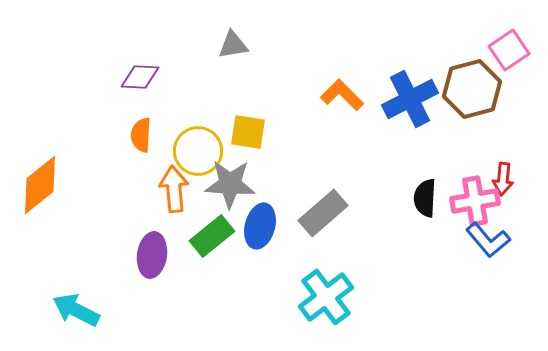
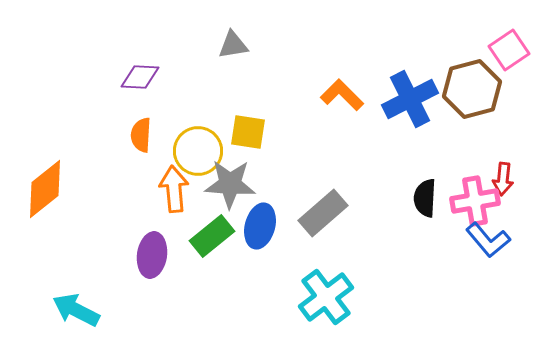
orange diamond: moved 5 px right, 4 px down
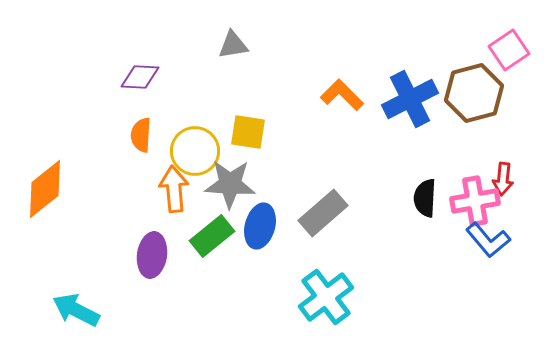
brown hexagon: moved 2 px right, 4 px down
yellow circle: moved 3 px left
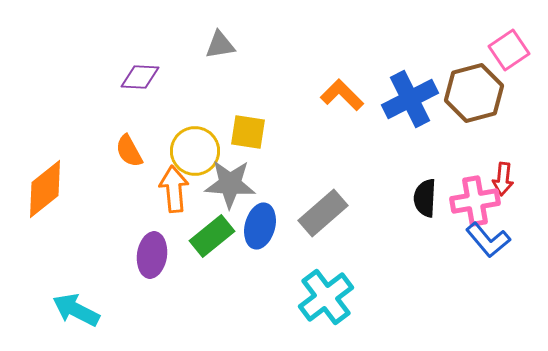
gray triangle: moved 13 px left
orange semicircle: moved 12 px left, 16 px down; rotated 32 degrees counterclockwise
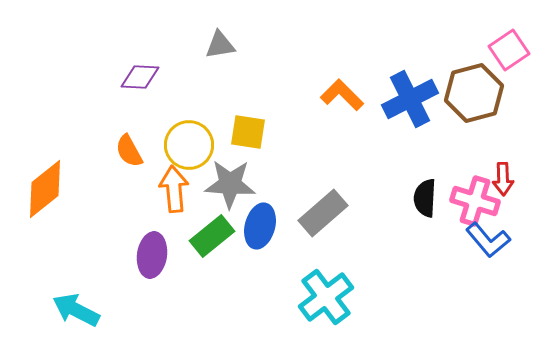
yellow circle: moved 6 px left, 6 px up
red arrow: rotated 8 degrees counterclockwise
pink cross: rotated 27 degrees clockwise
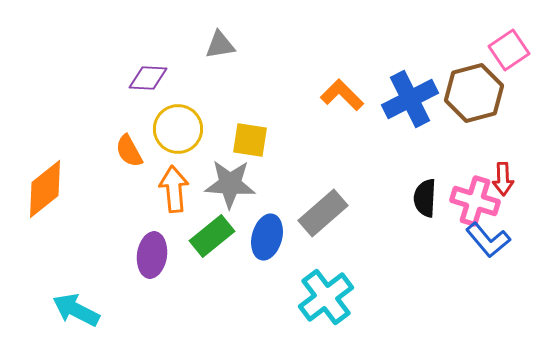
purple diamond: moved 8 px right, 1 px down
yellow square: moved 2 px right, 8 px down
yellow circle: moved 11 px left, 16 px up
blue ellipse: moved 7 px right, 11 px down
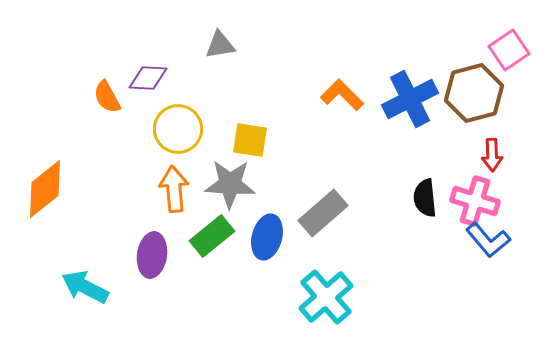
orange semicircle: moved 22 px left, 54 px up
red arrow: moved 11 px left, 24 px up
black semicircle: rotated 9 degrees counterclockwise
cyan cross: rotated 4 degrees counterclockwise
cyan arrow: moved 9 px right, 23 px up
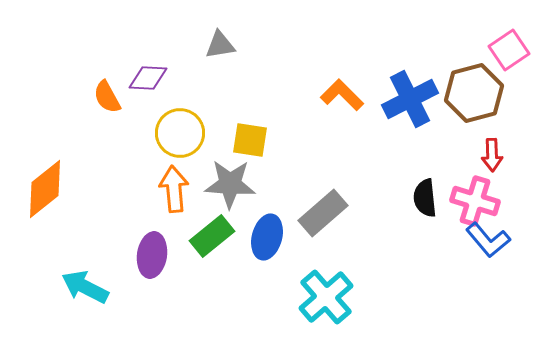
yellow circle: moved 2 px right, 4 px down
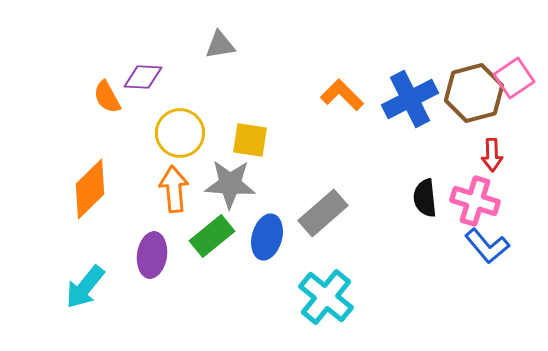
pink square: moved 5 px right, 28 px down
purple diamond: moved 5 px left, 1 px up
orange diamond: moved 45 px right; rotated 6 degrees counterclockwise
blue L-shape: moved 1 px left, 6 px down
cyan arrow: rotated 78 degrees counterclockwise
cyan cross: rotated 10 degrees counterclockwise
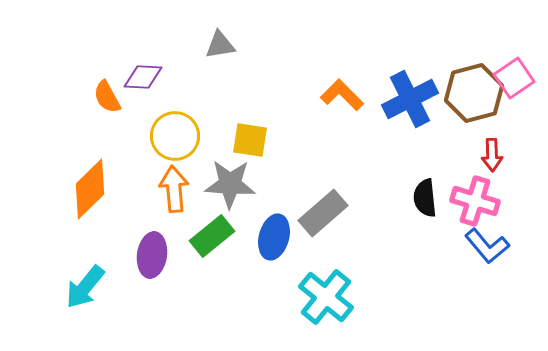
yellow circle: moved 5 px left, 3 px down
blue ellipse: moved 7 px right
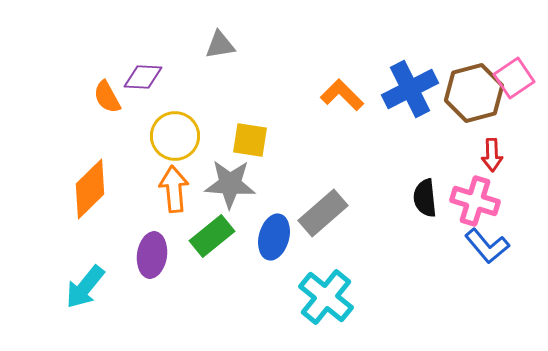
blue cross: moved 10 px up
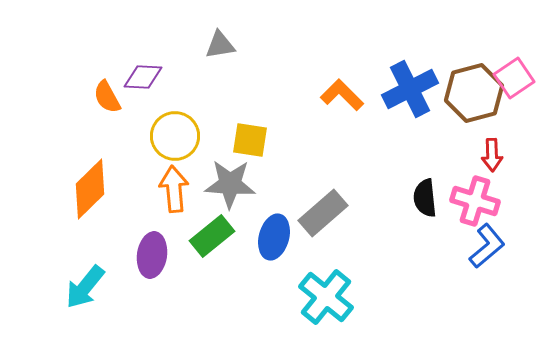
blue L-shape: rotated 90 degrees counterclockwise
